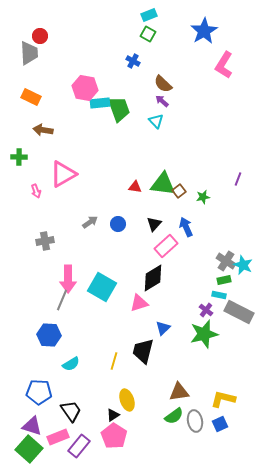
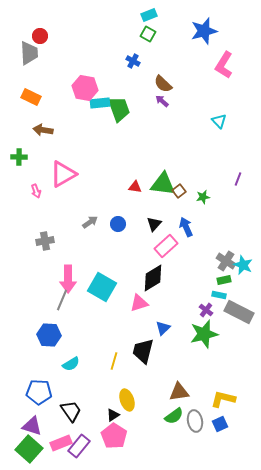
blue star at (204, 31): rotated 16 degrees clockwise
cyan triangle at (156, 121): moved 63 px right
pink rectangle at (58, 437): moved 3 px right, 6 px down
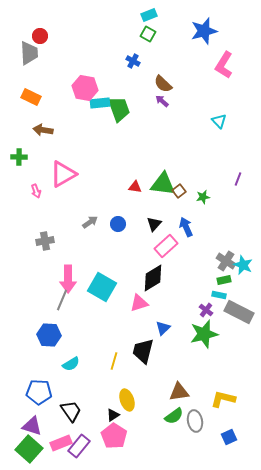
blue square at (220, 424): moved 9 px right, 13 px down
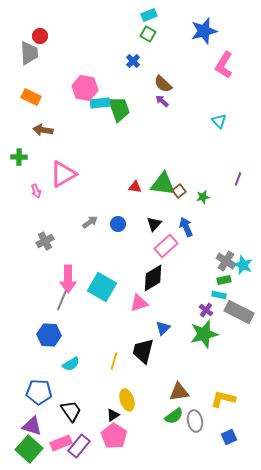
blue cross at (133, 61): rotated 16 degrees clockwise
gray cross at (45, 241): rotated 18 degrees counterclockwise
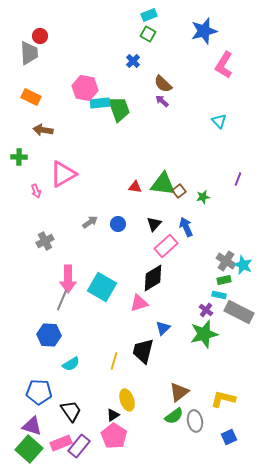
brown triangle at (179, 392): rotated 30 degrees counterclockwise
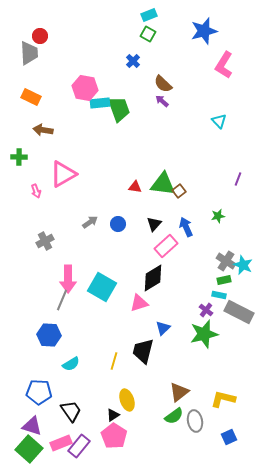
green star at (203, 197): moved 15 px right, 19 px down
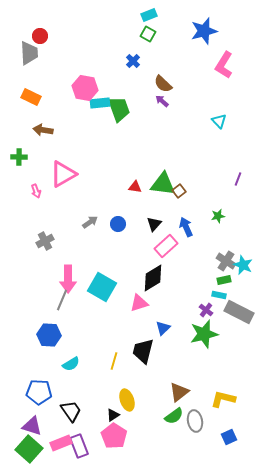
purple rectangle at (79, 446): rotated 60 degrees counterclockwise
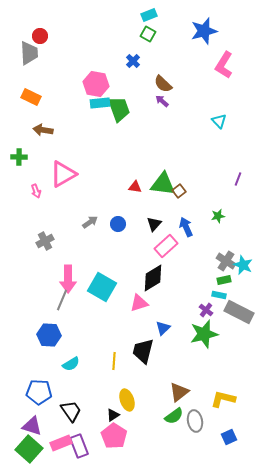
pink hexagon at (85, 88): moved 11 px right, 4 px up
yellow line at (114, 361): rotated 12 degrees counterclockwise
